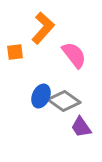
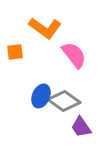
orange L-shape: moved 2 px right; rotated 84 degrees clockwise
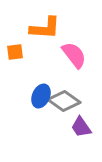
orange L-shape: rotated 32 degrees counterclockwise
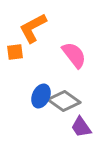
orange L-shape: moved 12 px left; rotated 148 degrees clockwise
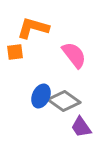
orange L-shape: rotated 44 degrees clockwise
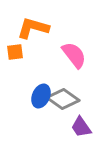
gray diamond: moved 1 px left, 2 px up
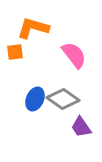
blue ellipse: moved 6 px left, 3 px down
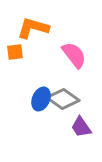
blue ellipse: moved 6 px right
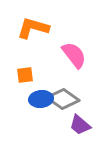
orange square: moved 10 px right, 23 px down
blue ellipse: rotated 60 degrees clockwise
purple trapezoid: moved 1 px left, 2 px up; rotated 15 degrees counterclockwise
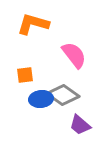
orange L-shape: moved 4 px up
gray diamond: moved 4 px up
